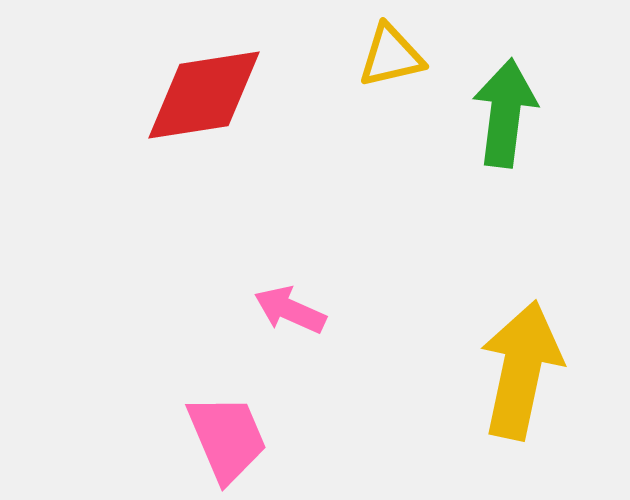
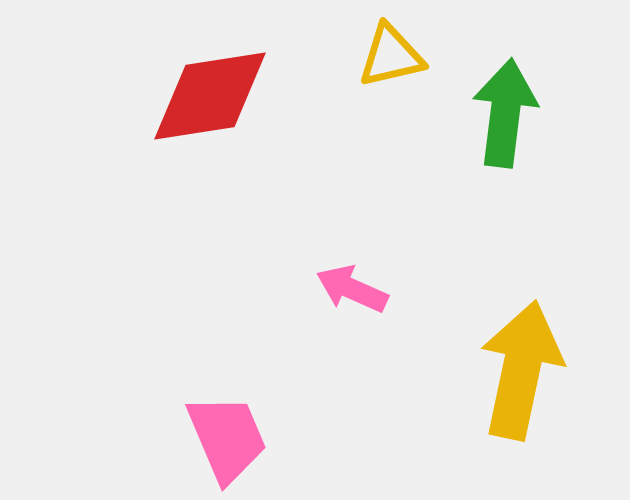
red diamond: moved 6 px right, 1 px down
pink arrow: moved 62 px right, 21 px up
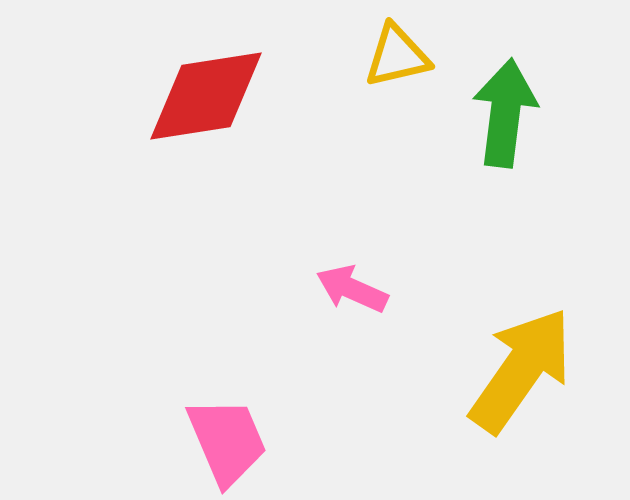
yellow triangle: moved 6 px right
red diamond: moved 4 px left
yellow arrow: rotated 23 degrees clockwise
pink trapezoid: moved 3 px down
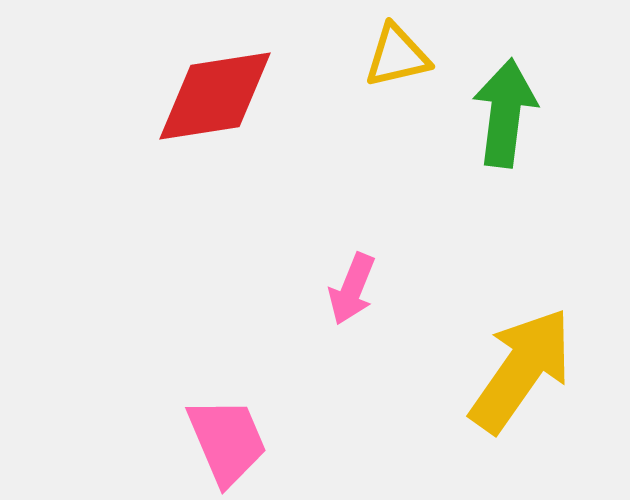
red diamond: moved 9 px right
pink arrow: rotated 92 degrees counterclockwise
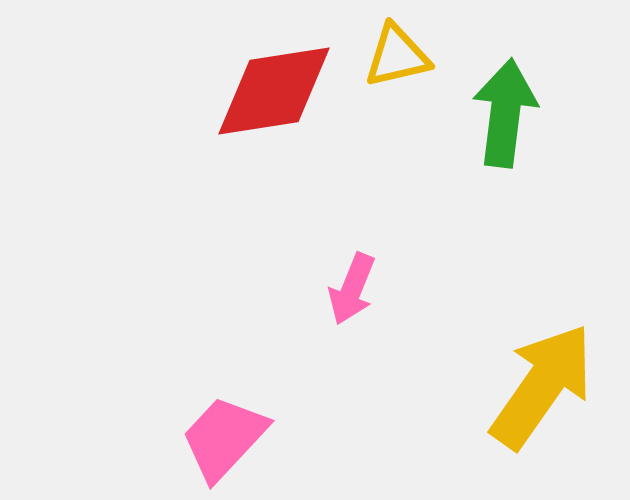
red diamond: moved 59 px right, 5 px up
yellow arrow: moved 21 px right, 16 px down
pink trapezoid: moved 3 px left, 3 px up; rotated 114 degrees counterclockwise
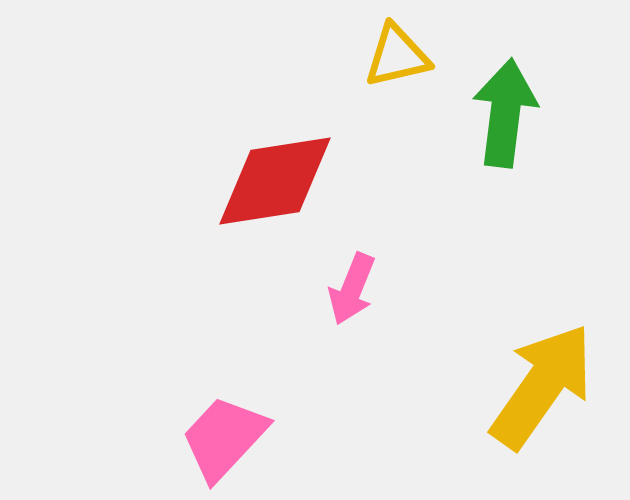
red diamond: moved 1 px right, 90 px down
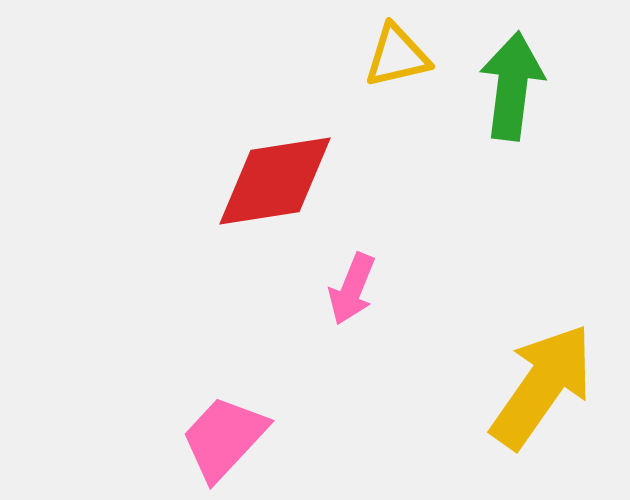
green arrow: moved 7 px right, 27 px up
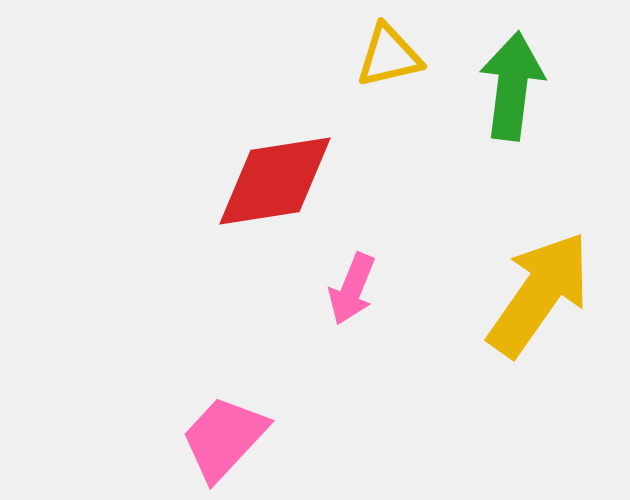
yellow triangle: moved 8 px left
yellow arrow: moved 3 px left, 92 px up
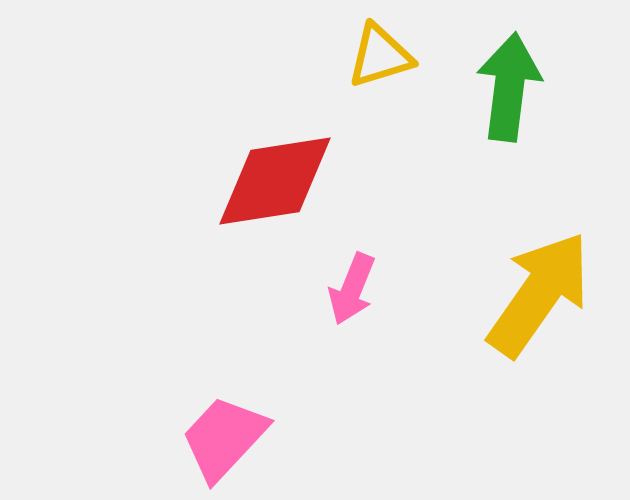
yellow triangle: moved 9 px left; rotated 4 degrees counterclockwise
green arrow: moved 3 px left, 1 px down
